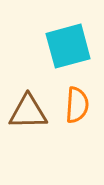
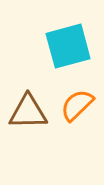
orange semicircle: rotated 138 degrees counterclockwise
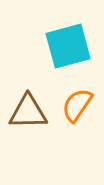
orange semicircle: rotated 12 degrees counterclockwise
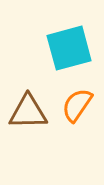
cyan square: moved 1 px right, 2 px down
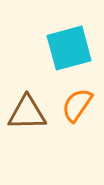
brown triangle: moved 1 px left, 1 px down
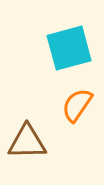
brown triangle: moved 29 px down
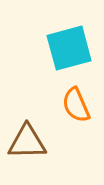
orange semicircle: moved 1 px left; rotated 57 degrees counterclockwise
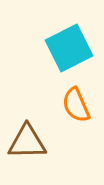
cyan square: rotated 12 degrees counterclockwise
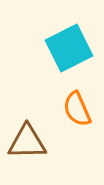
orange semicircle: moved 1 px right, 4 px down
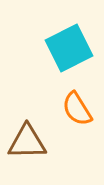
orange semicircle: rotated 9 degrees counterclockwise
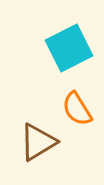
brown triangle: moved 11 px right; rotated 30 degrees counterclockwise
